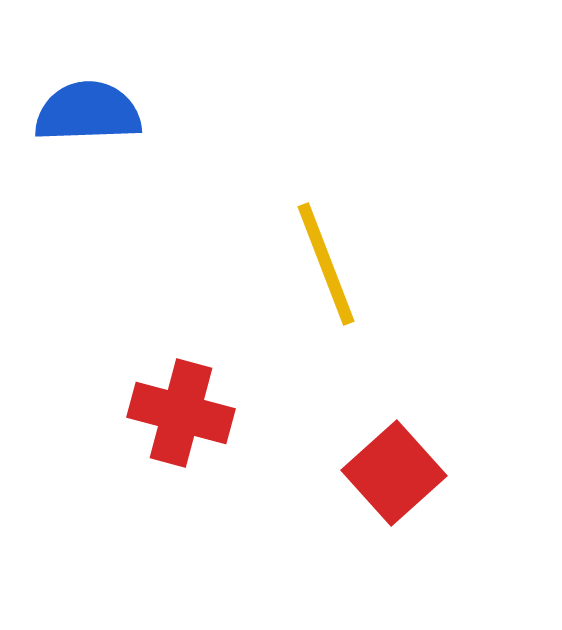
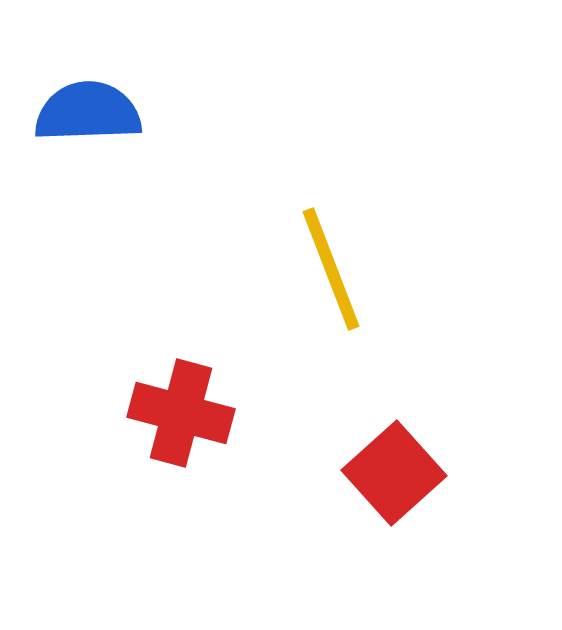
yellow line: moved 5 px right, 5 px down
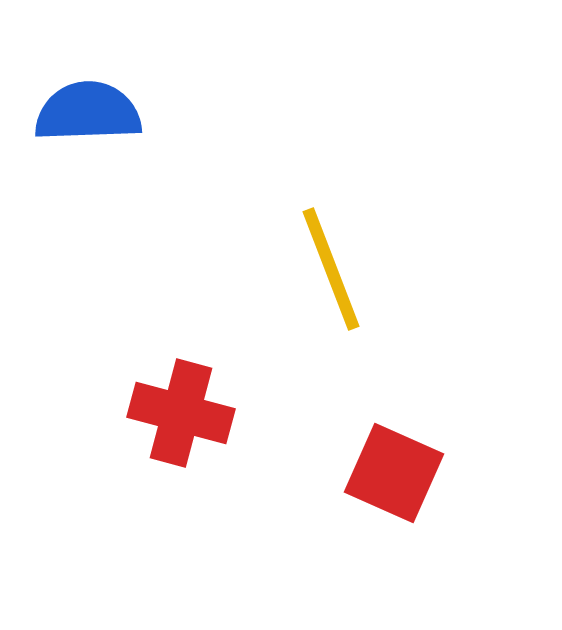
red square: rotated 24 degrees counterclockwise
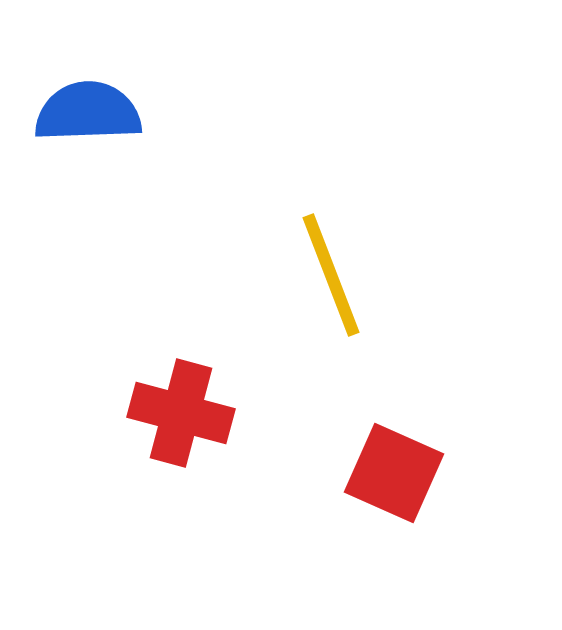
yellow line: moved 6 px down
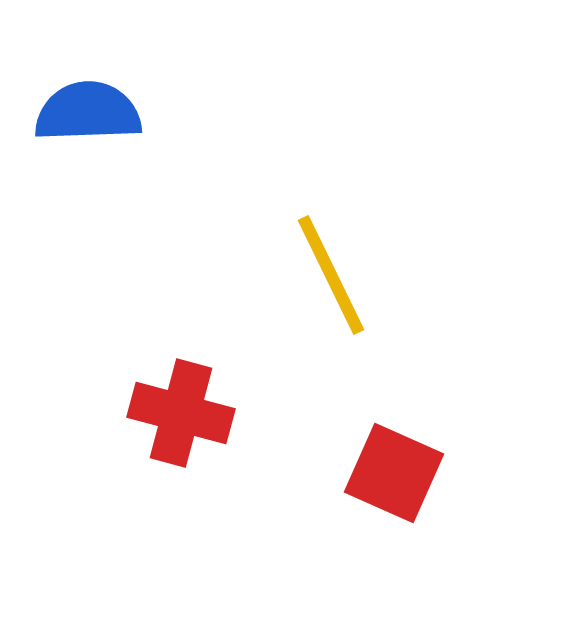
yellow line: rotated 5 degrees counterclockwise
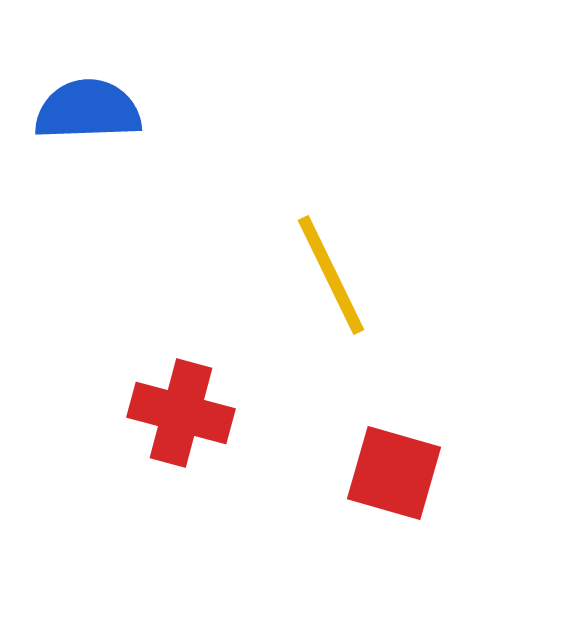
blue semicircle: moved 2 px up
red square: rotated 8 degrees counterclockwise
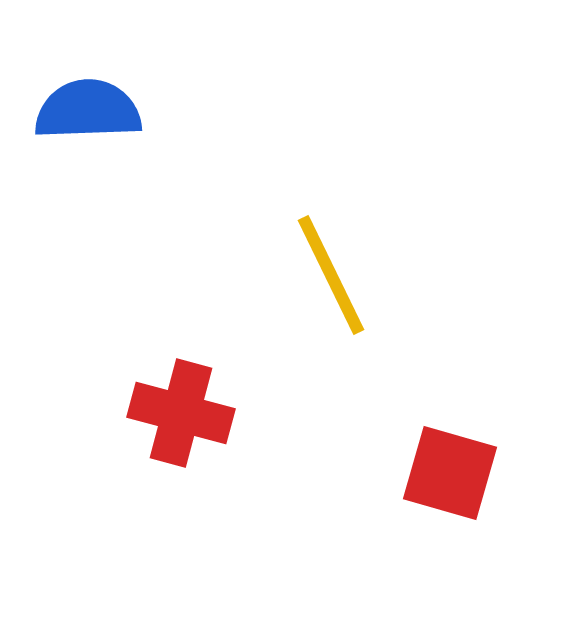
red square: moved 56 px right
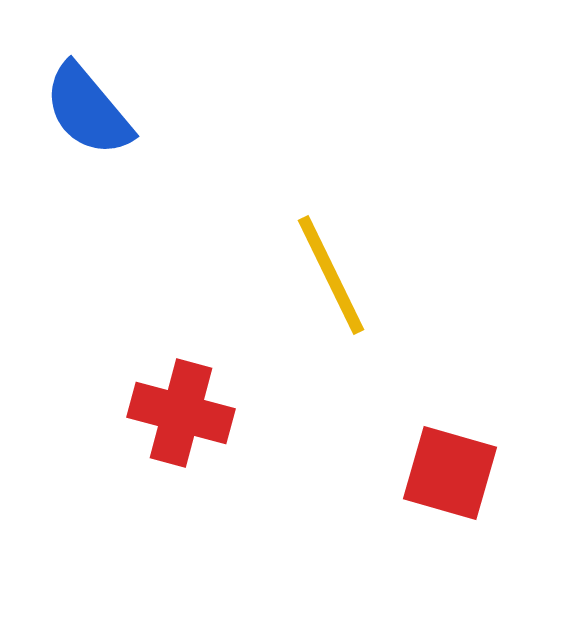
blue semicircle: rotated 128 degrees counterclockwise
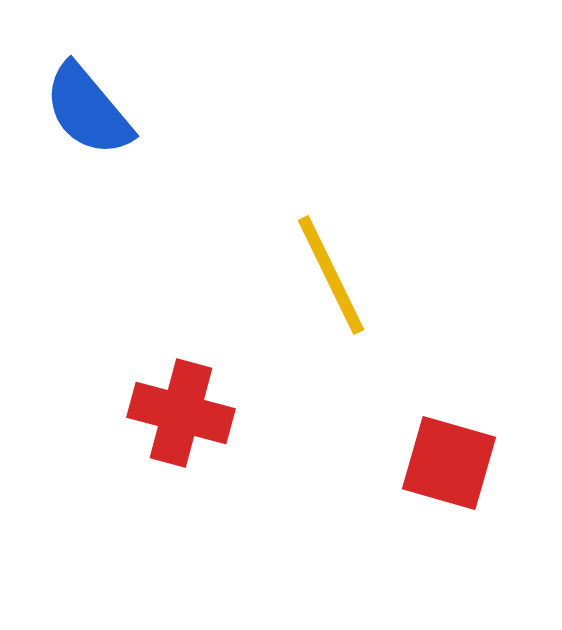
red square: moved 1 px left, 10 px up
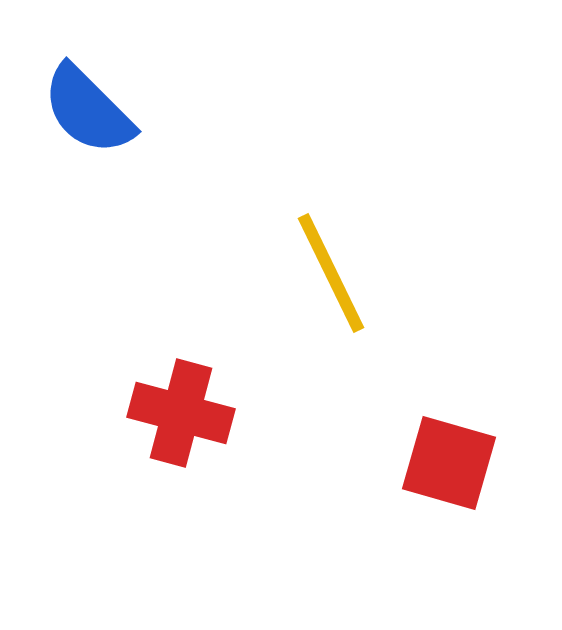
blue semicircle: rotated 5 degrees counterclockwise
yellow line: moved 2 px up
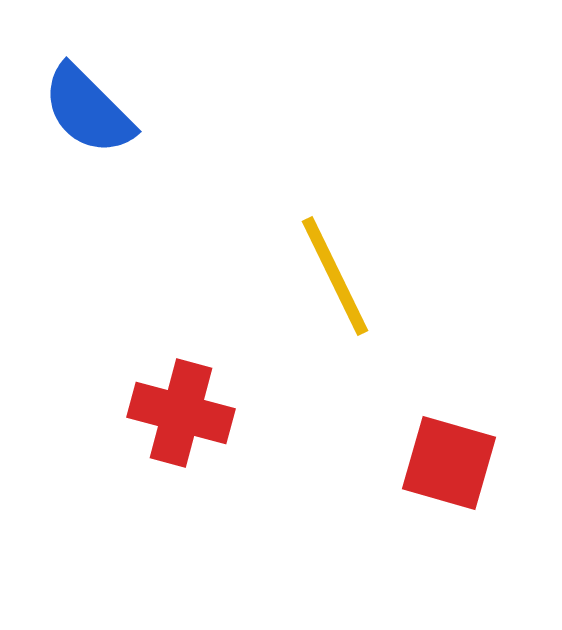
yellow line: moved 4 px right, 3 px down
